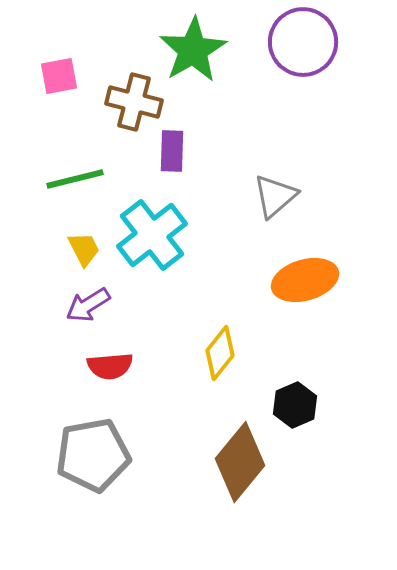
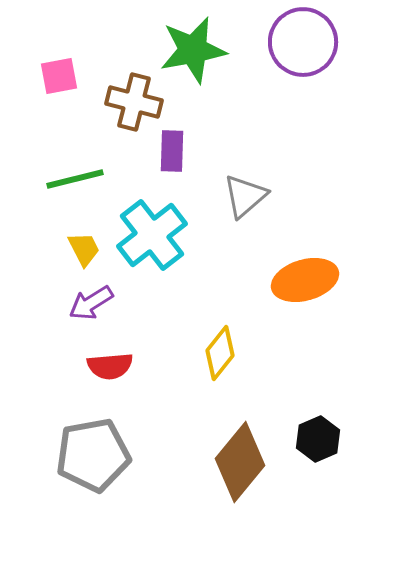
green star: rotated 20 degrees clockwise
gray triangle: moved 30 px left
purple arrow: moved 3 px right, 2 px up
black hexagon: moved 23 px right, 34 px down
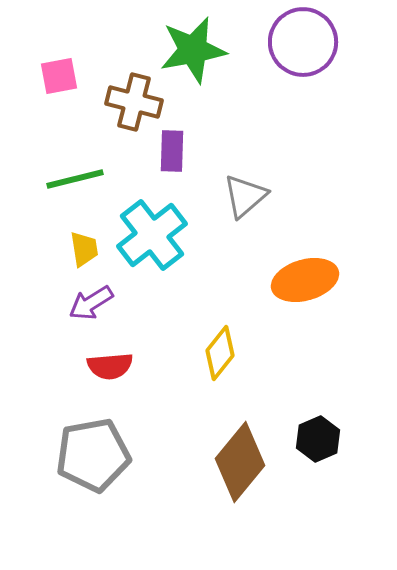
yellow trapezoid: rotated 18 degrees clockwise
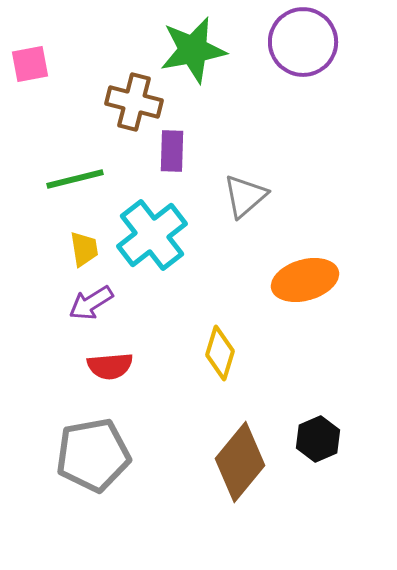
pink square: moved 29 px left, 12 px up
yellow diamond: rotated 22 degrees counterclockwise
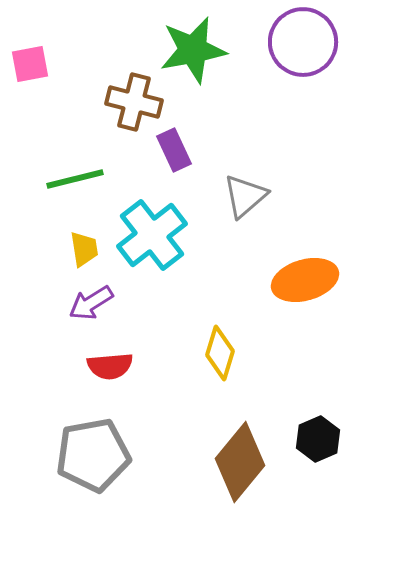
purple rectangle: moved 2 px right, 1 px up; rotated 27 degrees counterclockwise
